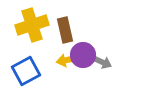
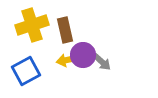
gray arrow: rotated 18 degrees clockwise
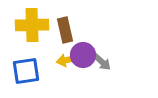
yellow cross: rotated 16 degrees clockwise
blue square: rotated 20 degrees clockwise
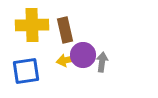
gray arrow: rotated 126 degrees counterclockwise
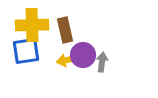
blue square: moved 20 px up
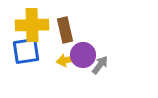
gray arrow: moved 2 px left, 3 px down; rotated 30 degrees clockwise
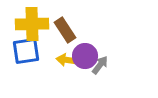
yellow cross: moved 1 px up
brown rectangle: rotated 20 degrees counterclockwise
purple circle: moved 2 px right, 1 px down
yellow arrow: rotated 20 degrees clockwise
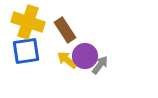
yellow cross: moved 4 px left, 2 px up; rotated 20 degrees clockwise
yellow arrow: rotated 30 degrees clockwise
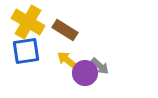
yellow cross: rotated 12 degrees clockwise
brown rectangle: rotated 25 degrees counterclockwise
purple circle: moved 17 px down
gray arrow: moved 1 px down; rotated 96 degrees clockwise
